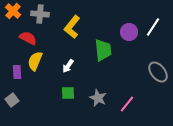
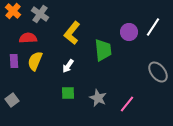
gray cross: rotated 30 degrees clockwise
yellow L-shape: moved 6 px down
red semicircle: rotated 30 degrees counterclockwise
purple rectangle: moved 3 px left, 11 px up
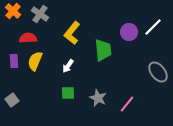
white line: rotated 12 degrees clockwise
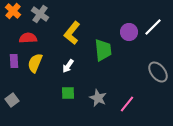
yellow semicircle: moved 2 px down
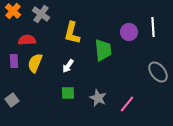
gray cross: moved 1 px right
white line: rotated 48 degrees counterclockwise
yellow L-shape: rotated 25 degrees counterclockwise
red semicircle: moved 1 px left, 2 px down
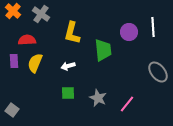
white arrow: rotated 40 degrees clockwise
gray square: moved 10 px down; rotated 16 degrees counterclockwise
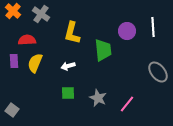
purple circle: moved 2 px left, 1 px up
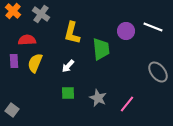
white line: rotated 66 degrees counterclockwise
purple circle: moved 1 px left
green trapezoid: moved 2 px left, 1 px up
white arrow: rotated 32 degrees counterclockwise
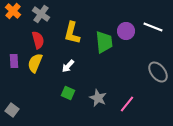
red semicircle: moved 11 px right; rotated 78 degrees clockwise
green trapezoid: moved 3 px right, 7 px up
green square: rotated 24 degrees clockwise
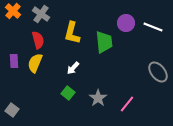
purple circle: moved 8 px up
white arrow: moved 5 px right, 2 px down
green square: rotated 16 degrees clockwise
gray star: rotated 12 degrees clockwise
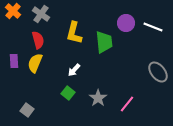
yellow L-shape: moved 2 px right
white arrow: moved 1 px right, 2 px down
gray square: moved 15 px right
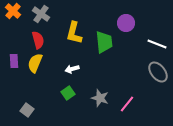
white line: moved 4 px right, 17 px down
white arrow: moved 2 px left, 1 px up; rotated 32 degrees clockwise
green square: rotated 16 degrees clockwise
gray star: moved 2 px right; rotated 18 degrees counterclockwise
